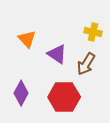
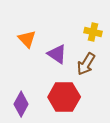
purple diamond: moved 11 px down
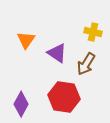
orange triangle: moved 1 px left, 1 px down; rotated 18 degrees clockwise
purple triangle: moved 1 px up
red hexagon: rotated 8 degrees clockwise
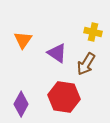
orange triangle: moved 3 px left
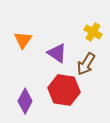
yellow cross: rotated 18 degrees clockwise
red hexagon: moved 7 px up
purple diamond: moved 4 px right, 3 px up
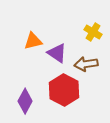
orange triangle: moved 10 px right, 1 px down; rotated 42 degrees clockwise
brown arrow: rotated 50 degrees clockwise
red hexagon: rotated 20 degrees clockwise
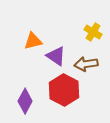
purple triangle: moved 1 px left, 3 px down
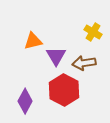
purple triangle: rotated 25 degrees clockwise
brown arrow: moved 2 px left, 1 px up
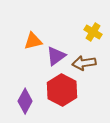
purple triangle: rotated 25 degrees clockwise
red hexagon: moved 2 px left
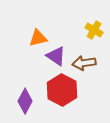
yellow cross: moved 1 px right, 2 px up
orange triangle: moved 5 px right, 3 px up
purple triangle: rotated 50 degrees counterclockwise
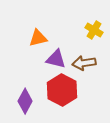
purple triangle: moved 3 px down; rotated 20 degrees counterclockwise
